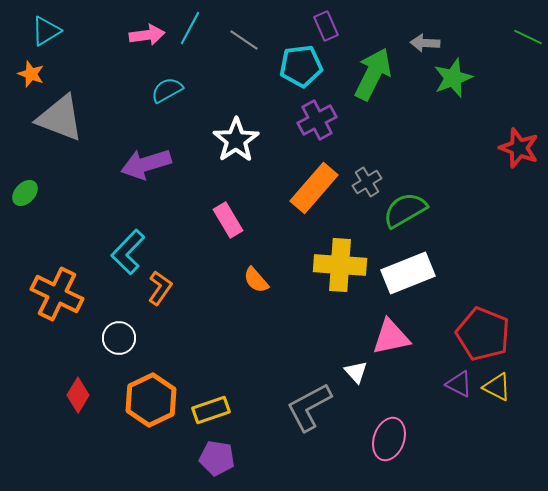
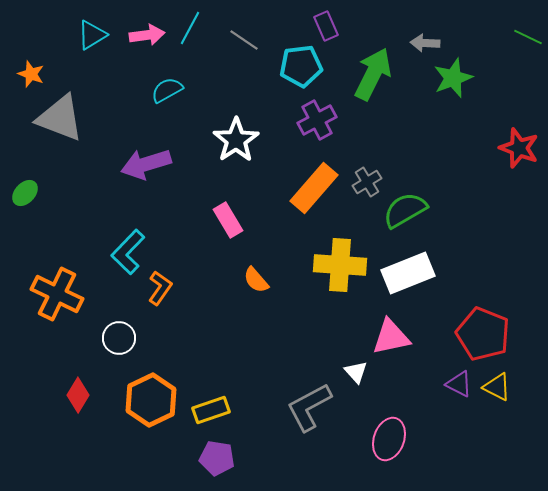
cyan triangle: moved 46 px right, 4 px down
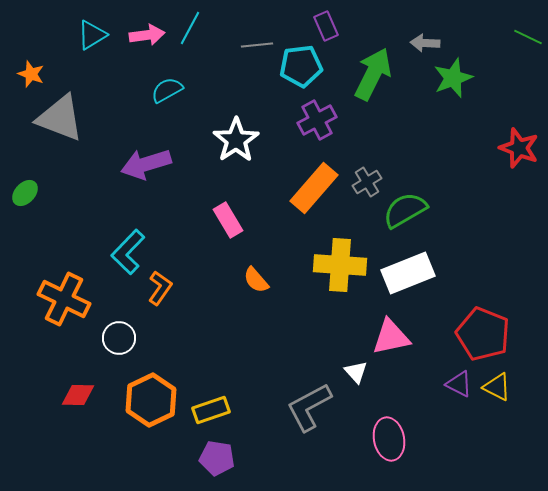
gray line: moved 13 px right, 5 px down; rotated 40 degrees counterclockwise
orange cross: moved 7 px right, 5 px down
red diamond: rotated 60 degrees clockwise
pink ellipse: rotated 30 degrees counterclockwise
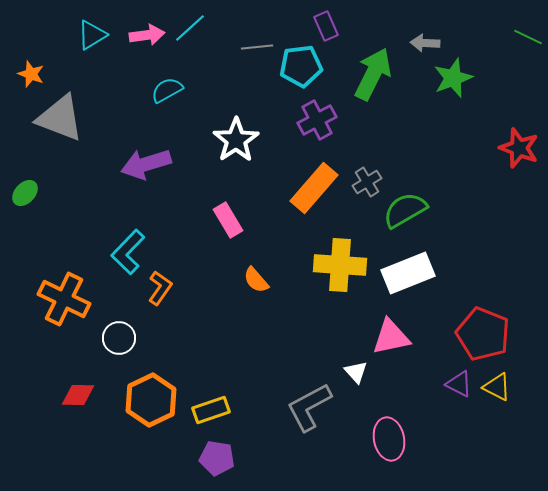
cyan line: rotated 20 degrees clockwise
gray line: moved 2 px down
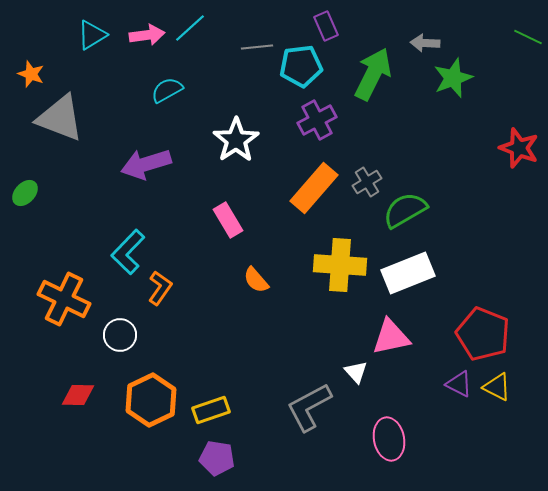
white circle: moved 1 px right, 3 px up
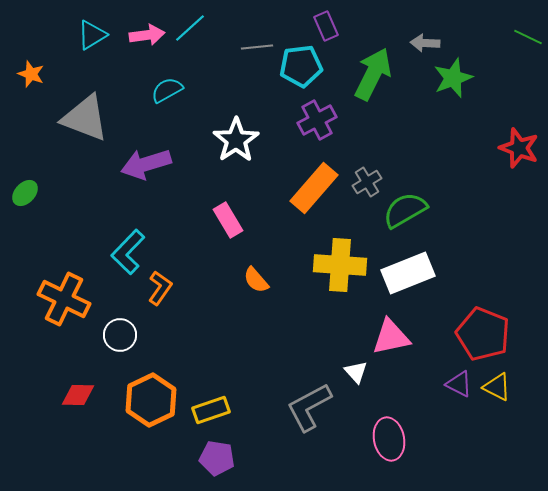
gray triangle: moved 25 px right
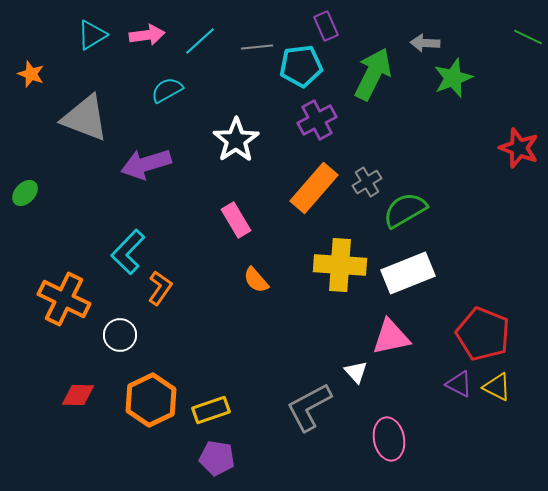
cyan line: moved 10 px right, 13 px down
pink rectangle: moved 8 px right
